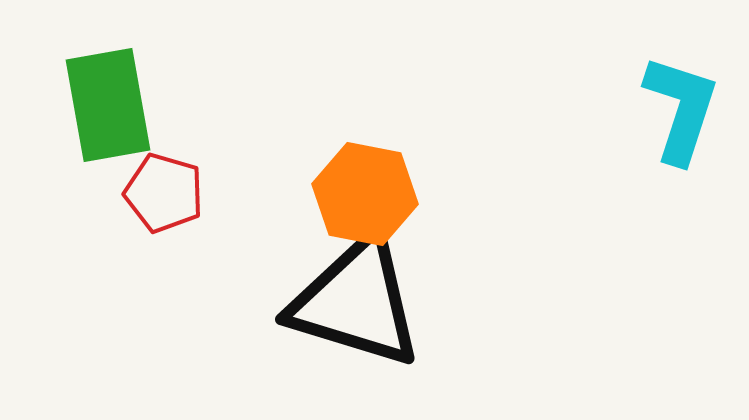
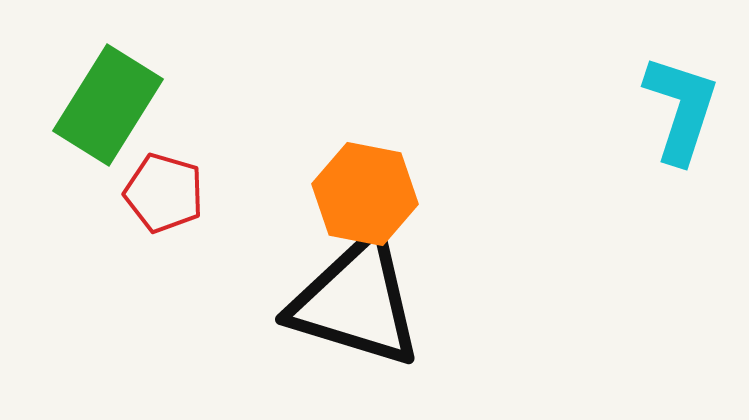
green rectangle: rotated 42 degrees clockwise
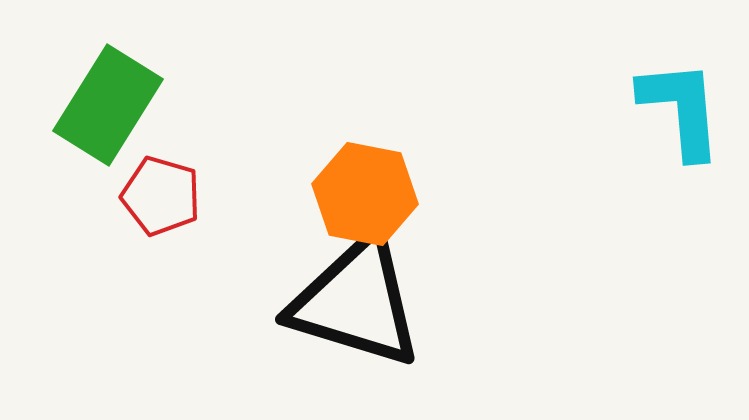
cyan L-shape: rotated 23 degrees counterclockwise
red pentagon: moved 3 px left, 3 px down
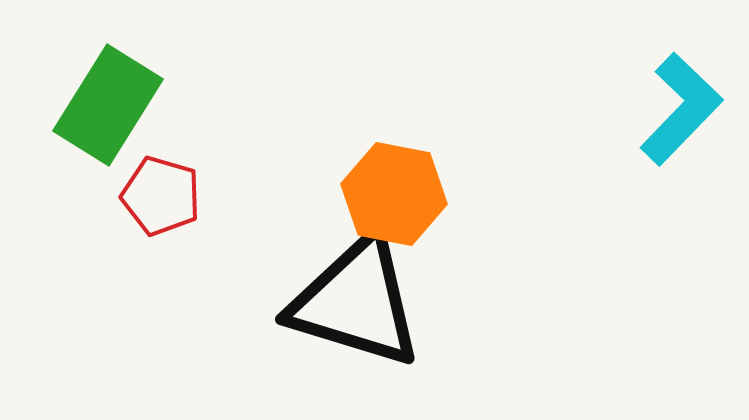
cyan L-shape: rotated 49 degrees clockwise
orange hexagon: moved 29 px right
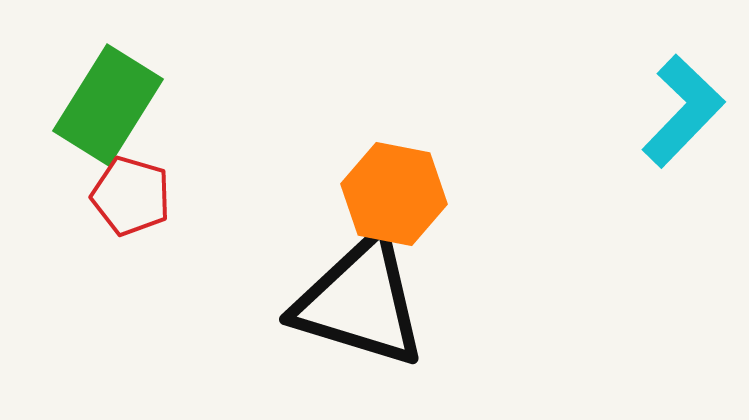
cyan L-shape: moved 2 px right, 2 px down
red pentagon: moved 30 px left
black triangle: moved 4 px right
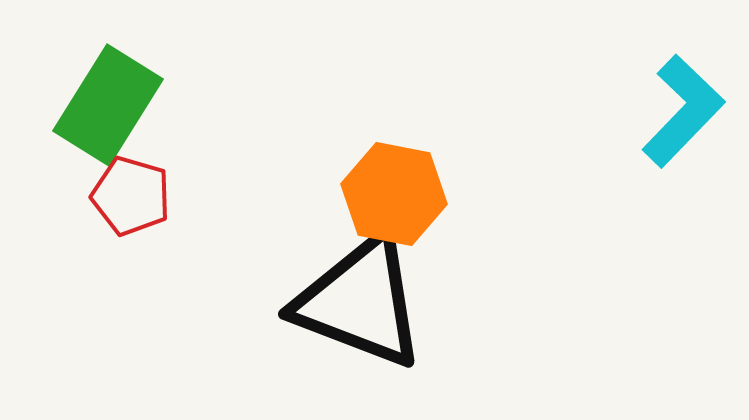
black triangle: rotated 4 degrees clockwise
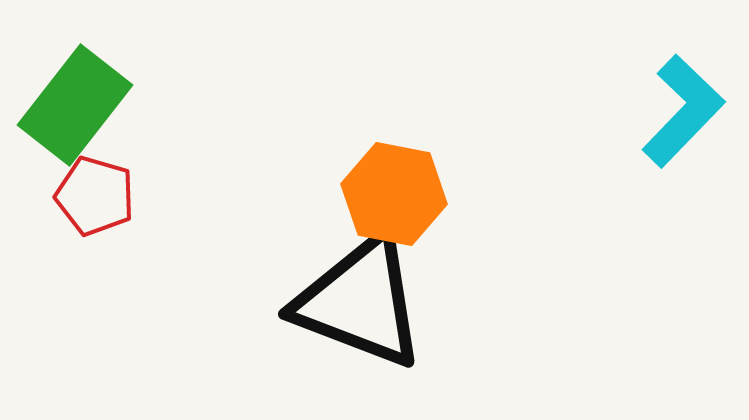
green rectangle: moved 33 px left; rotated 6 degrees clockwise
red pentagon: moved 36 px left
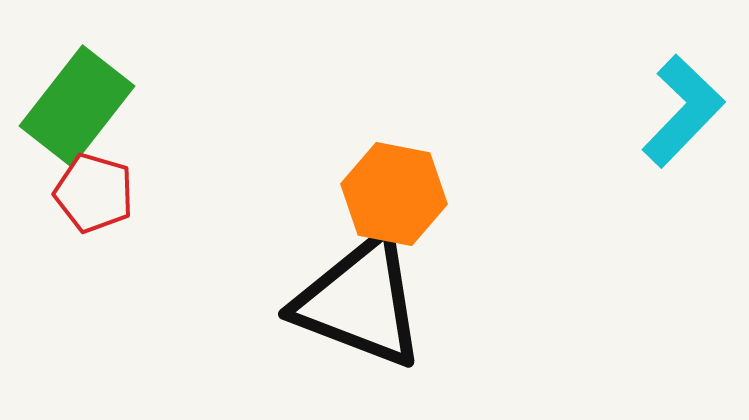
green rectangle: moved 2 px right, 1 px down
red pentagon: moved 1 px left, 3 px up
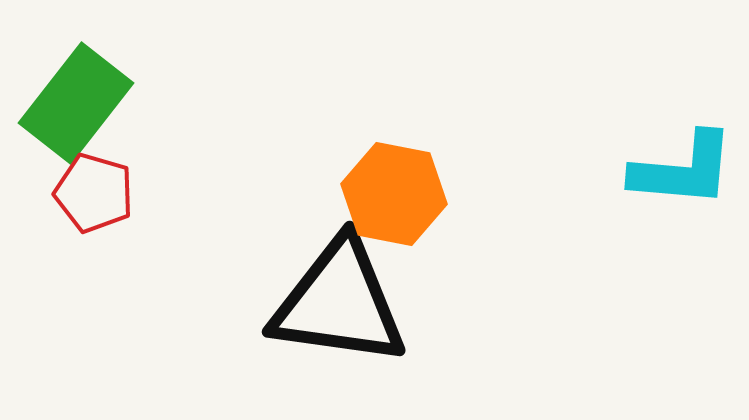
green rectangle: moved 1 px left, 3 px up
cyan L-shape: moved 59 px down; rotated 51 degrees clockwise
black triangle: moved 21 px left, 1 px down; rotated 13 degrees counterclockwise
